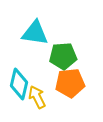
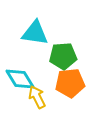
cyan diamond: moved 1 px right, 5 px up; rotated 44 degrees counterclockwise
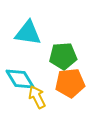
cyan triangle: moved 7 px left
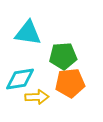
cyan diamond: rotated 68 degrees counterclockwise
yellow arrow: rotated 115 degrees clockwise
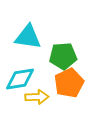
cyan triangle: moved 4 px down
orange pentagon: moved 1 px left; rotated 20 degrees counterclockwise
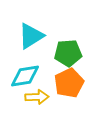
cyan triangle: moved 3 px right, 1 px up; rotated 40 degrees counterclockwise
green pentagon: moved 5 px right, 3 px up
cyan diamond: moved 5 px right, 3 px up
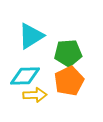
cyan diamond: rotated 8 degrees clockwise
orange pentagon: moved 2 px up
yellow arrow: moved 2 px left, 2 px up
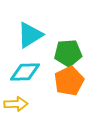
cyan triangle: moved 1 px left, 1 px up
cyan diamond: moved 4 px up
yellow arrow: moved 19 px left, 9 px down
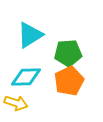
cyan diamond: moved 1 px right, 5 px down
yellow arrow: moved 1 px up; rotated 20 degrees clockwise
